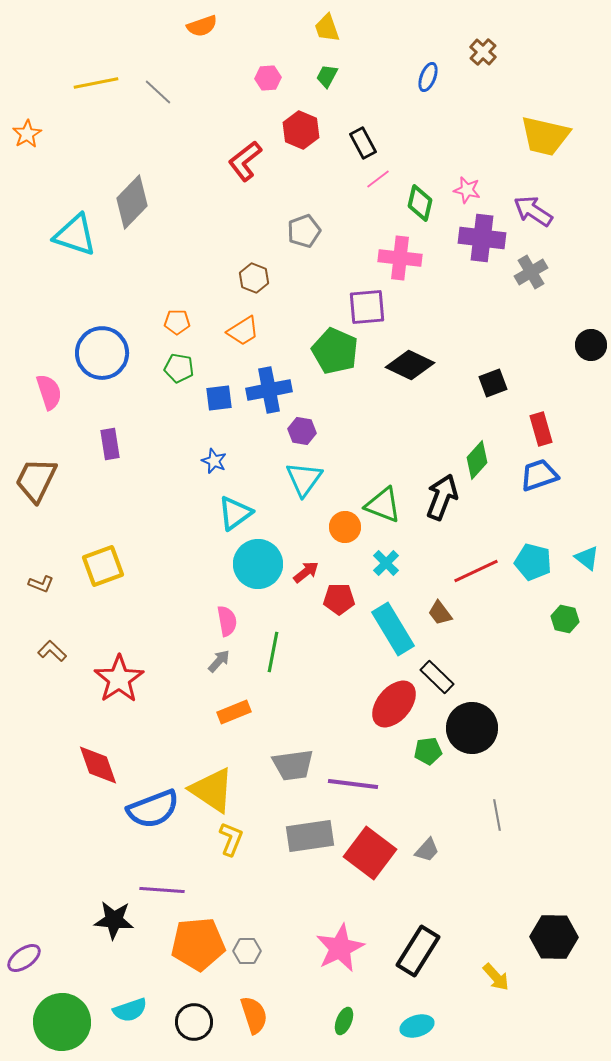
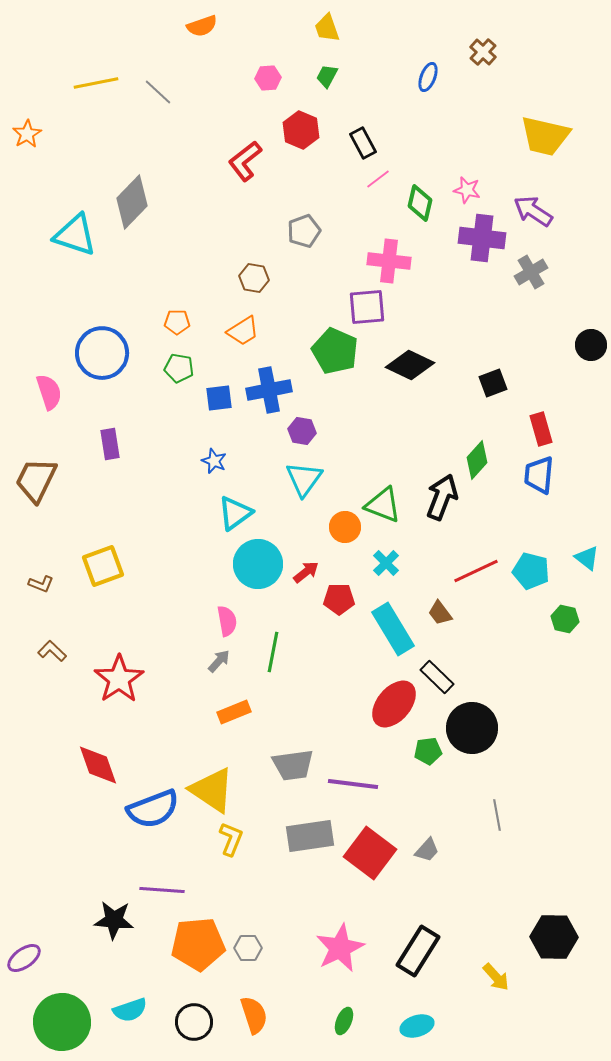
pink cross at (400, 258): moved 11 px left, 3 px down
brown hexagon at (254, 278): rotated 12 degrees counterclockwise
blue trapezoid at (539, 475): rotated 66 degrees counterclockwise
cyan pentagon at (533, 562): moved 2 px left, 9 px down
gray hexagon at (247, 951): moved 1 px right, 3 px up
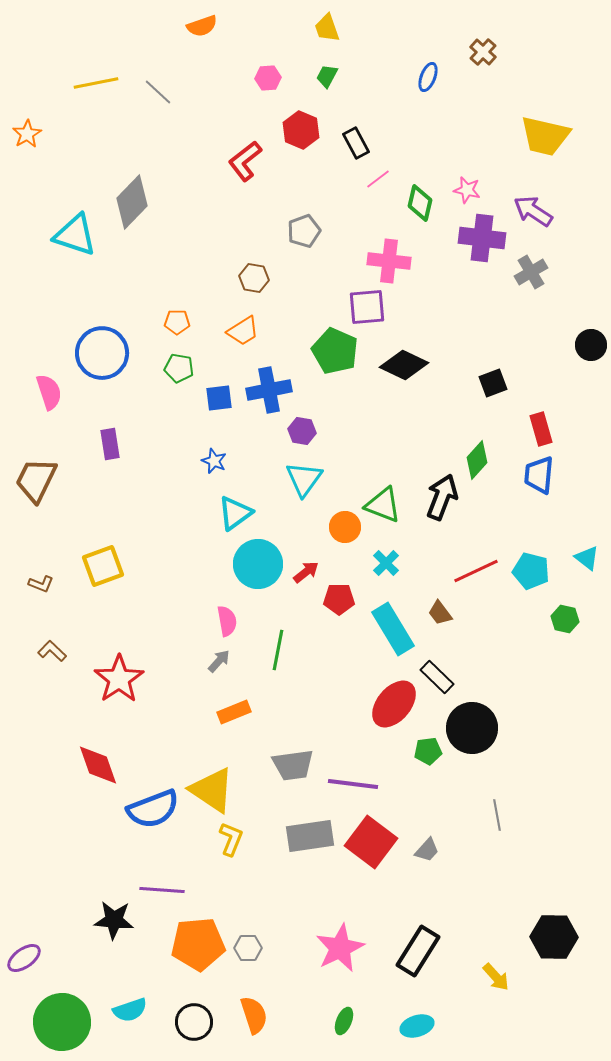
black rectangle at (363, 143): moved 7 px left
black diamond at (410, 365): moved 6 px left
green line at (273, 652): moved 5 px right, 2 px up
red square at (370, 853): moved 1 px right, 11 px up
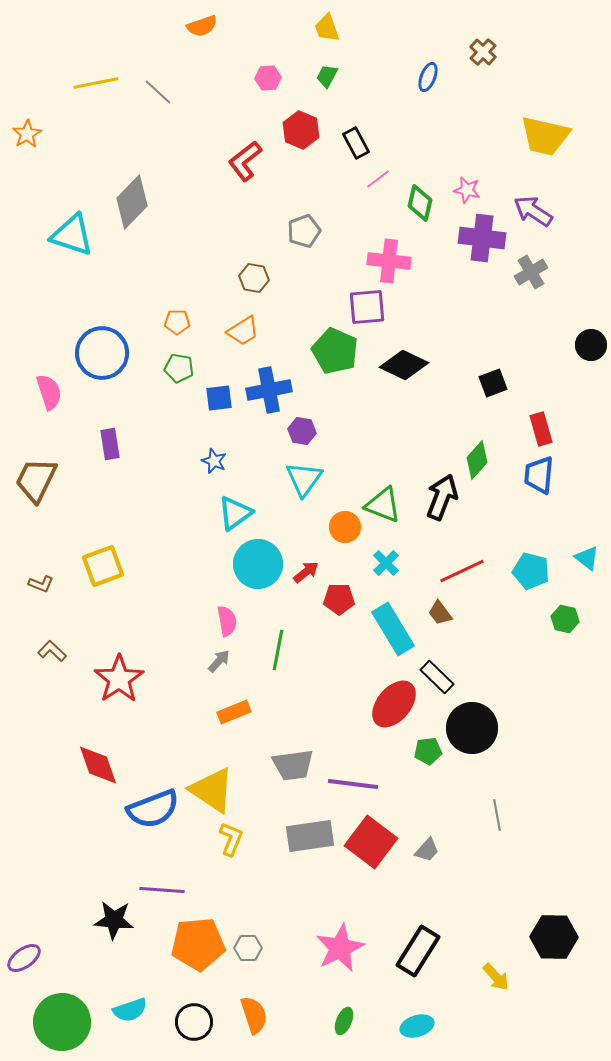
cyan triangle at (75, 235): moved 3 px left
red line at (476, 571): moved 14 px left
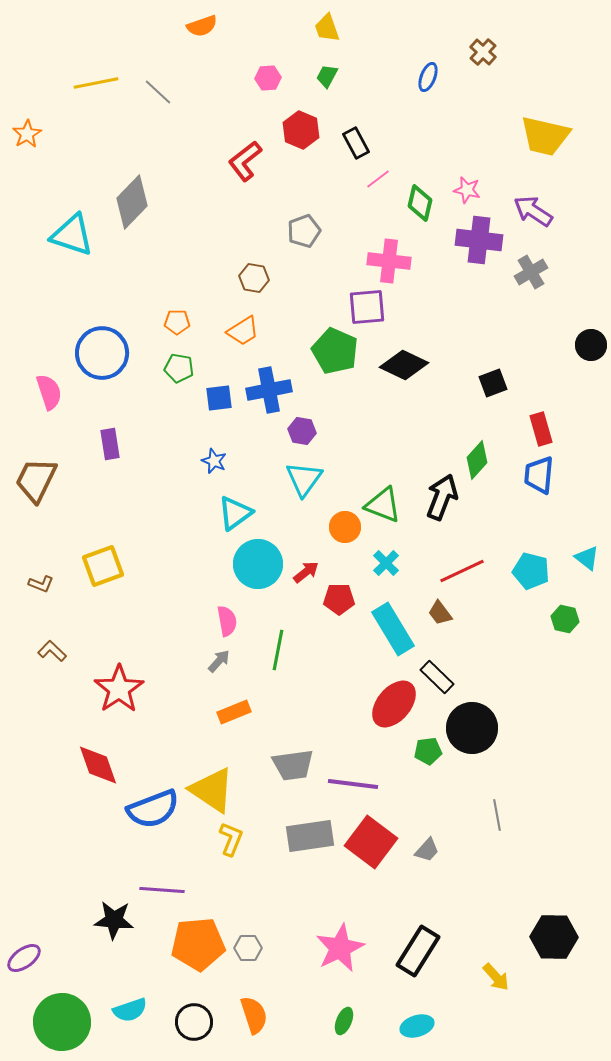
purple cross at (482, 238): moved 3 px left, 2 px down
red star at (119, 679): moved 10 px down
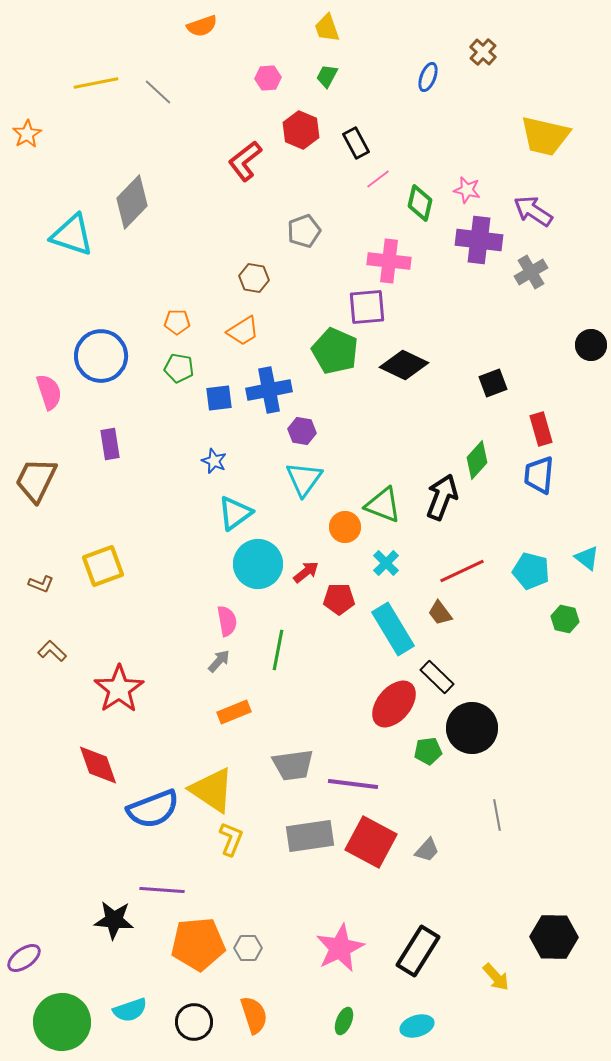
blue circle at (102, 353): moved 1 px left, 3 px down
red square at (371, 842): rotated 9 degrees counterclockwise
